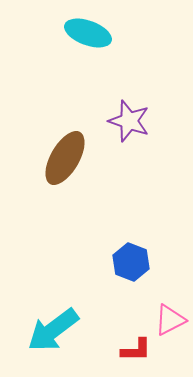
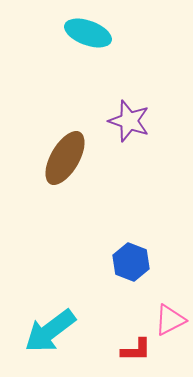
cyan arrow: moved 3 px left, 1 px down
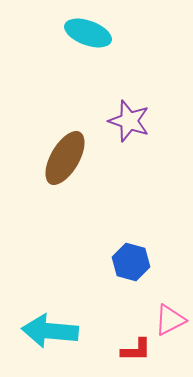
blue hexagon: rotated 6 degrees counterclockwise
cyan arrow: rotated 42 degrees clockwise
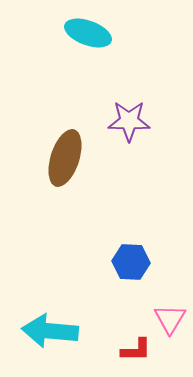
purple star: rotated 18 degrees counterclockwise
brown ellipse: rotated 12 degrees counterclockwise
blue hexagon: rotated 12 degrees counterclockwise
pink triangle: moved 1 px up; rotated 32 degrees counterclockwise
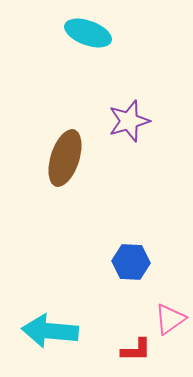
purple star: rotated 18 degrees counterclockwise
pink triangle: rotated 24 degrees clockwise
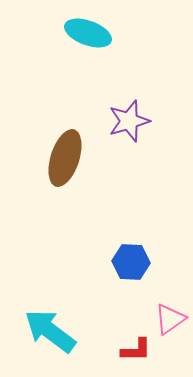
cyan arrow: rotated 32 degrees clockwise
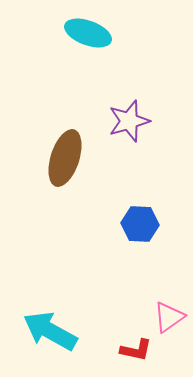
blue hexagon: moved 9 px right, 38 px up
pink triangle: moved 1 px left, 2 px up
cyan arrow: rotated 8 degrees counterclockwise
red L-shape: rotated 12 degrees clockwise
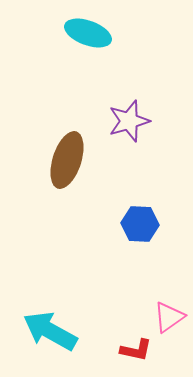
brown ellipse: moved 2 px right, 2 px down
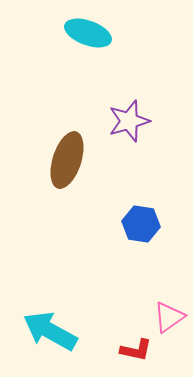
blue hexagon: moved 1 px right; rotated 6 degrees clockwise
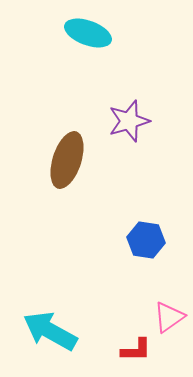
blue hexagon: moved 5 px right, 16 px down
red L-shape: rotated 12 degrees counterclockwise
